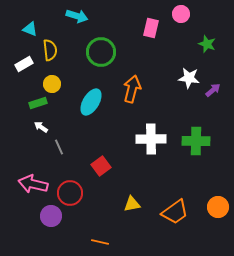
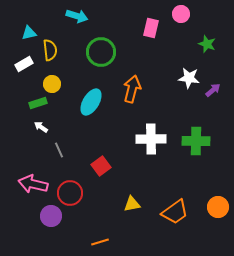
cyan triangle: moved 1 px left, 4 px down; rotated 35 degrees counterclockwise
gray line: moved 3 px down
orange line: rotated 30 degrees counterclockwise
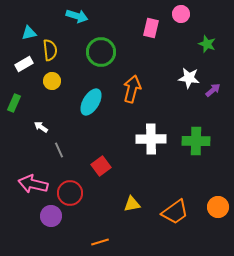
yellow circle: moved 3 px up
green rectangle: moved 24 px left; rotated 48 degrees counterclockwise
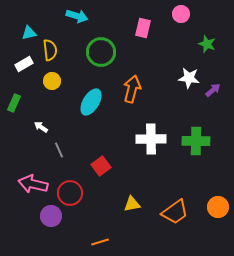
pink rectangle: moved 8 px left
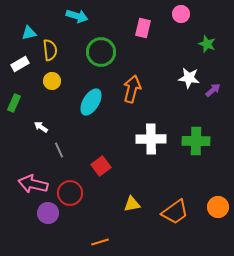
white rectangle: moved 4 px left
purple circle: moved 3 px left, 3 px up
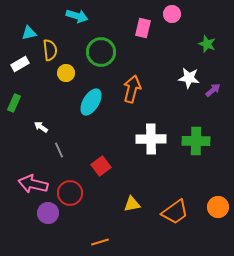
pink circle: moved 9 px left
yellow circle: moved 14 px right, 8 px up
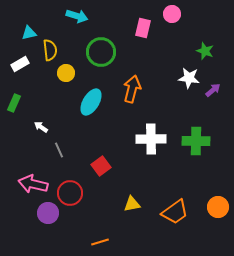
green star: moved 2 px left, 7 px down
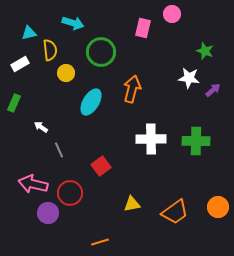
cyan arrow: moved 4 px left, 7 px down
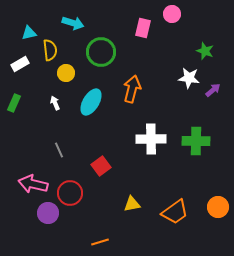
white arrow: moved 14 px right, 24 px up; rotated 32 degrees clockwise
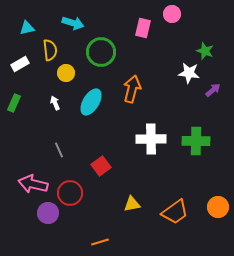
cyan triangle: moved 2 px left, 5 px up
white star: moved 5 px up
